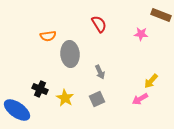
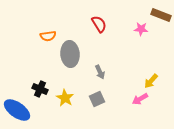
pink star: moved 5 px up
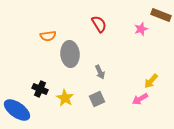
pink star: rotated 24 degrees counterclockwise
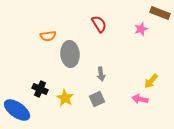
brown rectangle: moved 1 px left, 2 px up
gray arrow: moved 1 px right, 2 px down; rotated 16 degrees clockwise
pink arrow: rotated 42 degrees clockwise
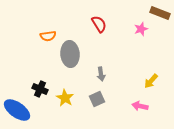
pink arrow: moved 7 px down
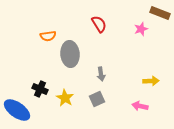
yellow arrow: rotated 133 degrees counterclockwise
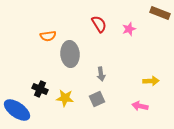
pink star: moved 12 px left
yellow star: rotated 24 degrees counterclockwise
